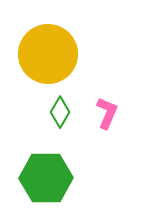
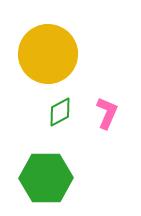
green diamond: rotated 32 degrees clockwise
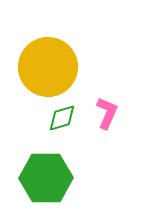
yellow circle: moved 13 px down
green diamond: moved 2 px right, 6 px down; rotated 12 degrees clockwise
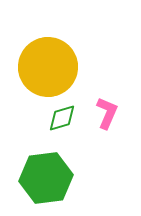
green hexagon: rotated 6 degrees counterclockwise
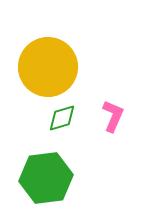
pink L-shape: moved 6 px right, 3 px down
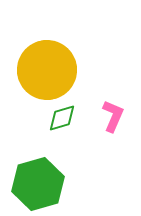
yellow circle: moved 1 px left, 3 px down
green hexagon: moved 8 px left, 6 px down; rotated 9 degrees counterclockwise
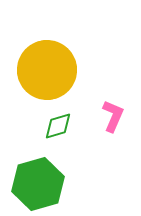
green diamond: moved 4 px left, 8 px down
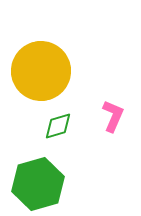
yellow circle: moved 6 px left, 1 px down
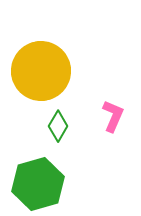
green diamond: rotated 44 degrees counterclockwise
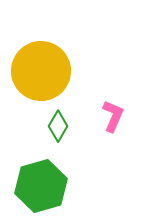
green hexagon: moved 3 px right, 2 px down
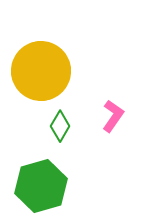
pink L-shape: rotated 12 degrees clockwise
green diamond: moved 2 px right
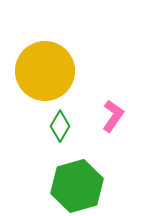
yellow circle: moved 4 px right
green hexagon: moved 36 px right
